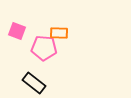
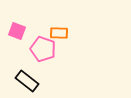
pink pentagon: moved 1 px left, 1 px down; rotated 15 degrees clockwise
black rectangle: moved 7 px left, 2 px up
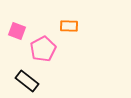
orange rectangle: moved 10 px right, 7 px up
pink pentagon: rotated 25 degrees clockwise
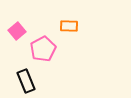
pink square: rotated 30 degrees clockwise
black rectangle: moved 1 px left; rotated 30 degrees clockwise
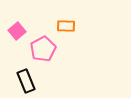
orange rectangle: moved 3 px left
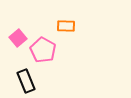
pink square: moved 1 px right, 7 px down
pink pentagon: moved 1 px down; rotated 15 degrees counterclockwise
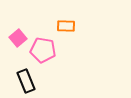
pink pentagon: rotated 20 degrees counterclockwise
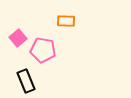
orange rectangle: moved 5 px up
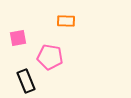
pink square: rotated 30 degrees clockwise
pink pentagon: moved 7 px right, 7 px down
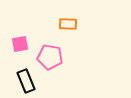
orange rectangle: moved 2 px right, 3 px down
pink square: moved 2 px right, 6 px down
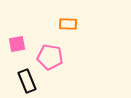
pink square: moved 3 px left
black rectangle: moved 1 px right
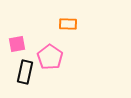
pink pentagon: rotated 25 degrees clockwise
black rectangle: moved 2 px left, 9 px up; rotated 35 degrees clockwise
